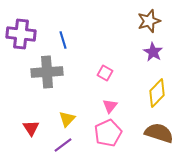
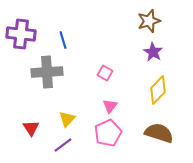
yellow diamond: moved 1 px right, 3 px up
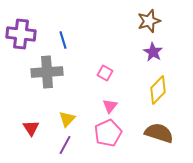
purple line: moved 2 px right; rotated 24 degrees counterclockwise
